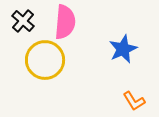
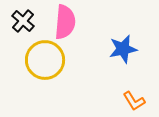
blue star: rotated 12 degrees clockwise
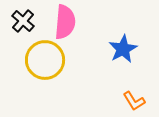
blue star: rotated 16 degrees counterclockwise
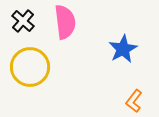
pink semicircle: rotated 12 degrees counterclockwise
yellow circle: moved 15 px left, 7 px down
orange L-shape: rotated 70 degrees clockwise
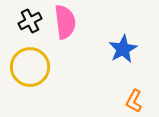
black cross: moved 7 px right; rotated 20 degrees clockwise
orange L-shape: rotated 10 degrees counterclockwise
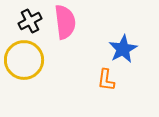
yellow circle: moved 6 px left, 7 px up
orange L-shape: moved 28 px left, 21 px up; rotated 20 degrees counterclockwise
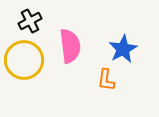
pink semicircle: moved 5 px right, 24 px down
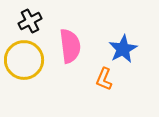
orange L-shape: moved 2 px left, 1 px up; rotated 15 degrees clockwise
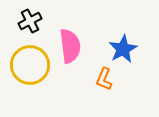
yellow circle: moved 6 px right, 5 px down
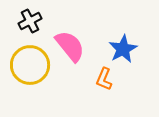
pink semicircle: rotated 32 degrees counterclockwise
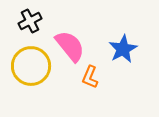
yellow circle: moved 1 px right, 1 px down
orange L-shape: moved 14 px left, 2 px up
